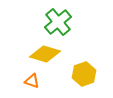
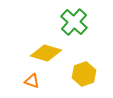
green cross: moved 16 px right; rotated 8 degrees counterclockwise
yellow diamond: moved 1 px right, 1 px up
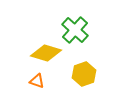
green cross: moved 1 px right, 8 px down
orange triangle: moved 5 px right
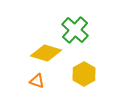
yellow hexagon: rotated 10 degrees counterclockwise
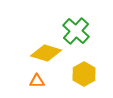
green cross: moved 1 px right, 1 px down
orange triangle: rotated 21 degrees counterclockwise
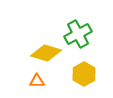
green cross: moved 2 px right, 3 px down; rotated 20 degrees clockwise
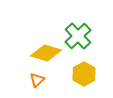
green cross: moved 2 px down; rotated 16 degrees counterclockwise
orange triangle: moved 1 px up; rotated 42 degrees counterclockwise
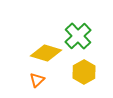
yellow hexagon: moved 2 px up
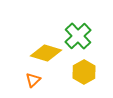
orange triangle: moved 4 px left
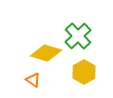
orange triangle: rotated 42 degrees counterclockwise
